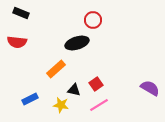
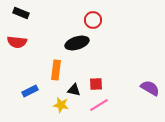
orange rectangle: moved 1 px down; rotated 42 degrees counterclockwise
red square: rotated 32 degrees clockwise
blue rectangle: moved 8 px up
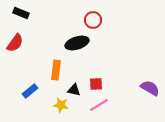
red semicircle: moved 2 px left, 1 px down; rotated 60 degrees counterclockwise
blue rectangle: rotated 14 degrees counterclockwise
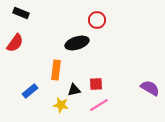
red circle: moved 4 px right
black triangle: rotated 24 degrees counterclockwise
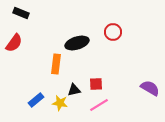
red circle: moved 16 px right, 12 px down
red semicircle: moved 1 px left
orange rectangle: moved 6 px up
blue rectangle: moved 6 px right, 9 px down
yellow star: moved 1 px left, 2 px up
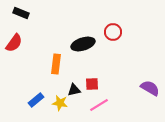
black ellipse: moved 6 px right, 1 px down
red square: moved 4 px left
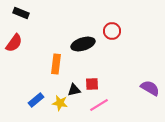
red circle: moved 1 px left, 1 px up
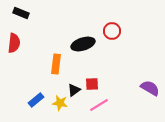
red semicircle: rotated 30 degrees counterclockwise
black triangle: rotated 24 degrees counterclockwise
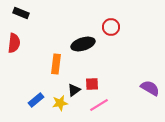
red circle: moved 1 px left, 4 px up
yellow star: rotated 21 degrees counterclockwise
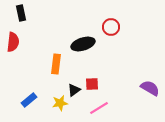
black rectangle: rotated 56 degrees clockwise
red semicircle: moved 1 px left, 1 px up
blue rectangle: moved 7 px left
pink line: moved 3 px down
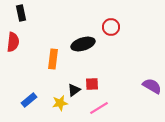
orange rectangle: moved 3 px left, 5 px up
purple semicircle: moved 2 px right, 2 px up
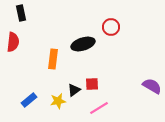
yellow star: moved 2 px left, 2 px up
